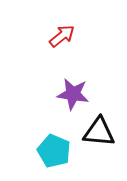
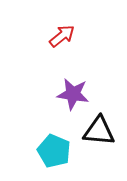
black triangle: moved 1 px up
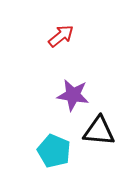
red arrow: moved 1 px left
purple star: moved 1 px down
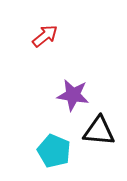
red arrow: moved 16 px left
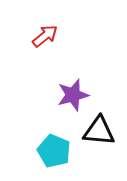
purple star: rotated 24 degrees counterclockwise
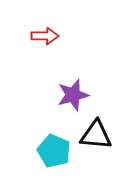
red arrow: rotated 40 degrees clockwise
black triangle: moved 3 px left, 4 px down
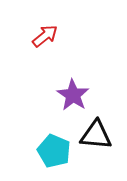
red arrow: rotated 40 degrees counterclockwise
purple star: rotated 24 degrees counterclockwise
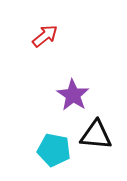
cyan pentagon: moved 1 px up; rotated 12 degrees counterclockwise
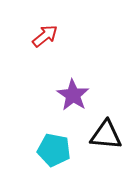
black triangle: moved 10 px right
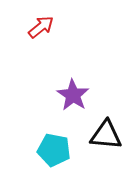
red arrow: moved 4 px left, 9 px up
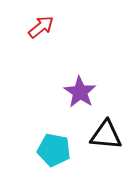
purple star: moved 7 px right, 3 px up
